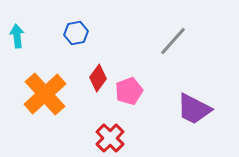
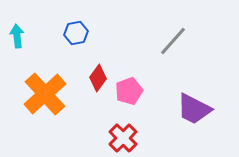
red cross: moved 13 px right
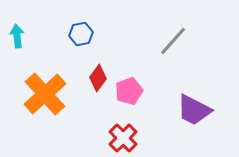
blue hexagon: moved 5 px right, 1 px down
purple trapezoid: moved 1 px down
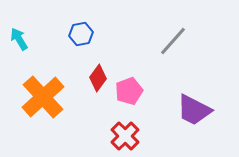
cyan arrow: moved 2 px right, 3 px down; rotated 25 degrees counterclockwise
orange cross: moved 2 px left, 3 px down
red cross: moved 2 px right, 2 px up
